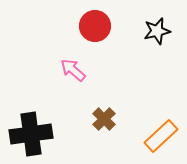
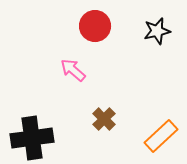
black cross: moved 1 px right, 4 px down
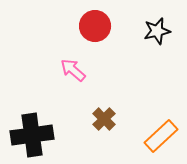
black cross: moved 3 px up
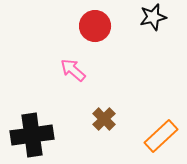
black star: moved 4 px left, 14 px up
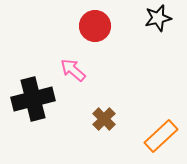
black star: moved 5 px right, 1 px down
black cross: moved 1 px right, 36 px up; rotated 6 degrees counterclockwise
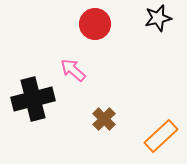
red circle: moved 2 px up
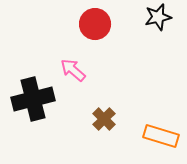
black star: moved 1 px up
orange rectangle: rotated 60 degrees clockwise
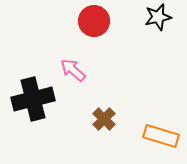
red circle: moved 1 px left, 3 px up
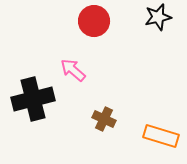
brown cross: rotated 20 degrees counterclockwise
